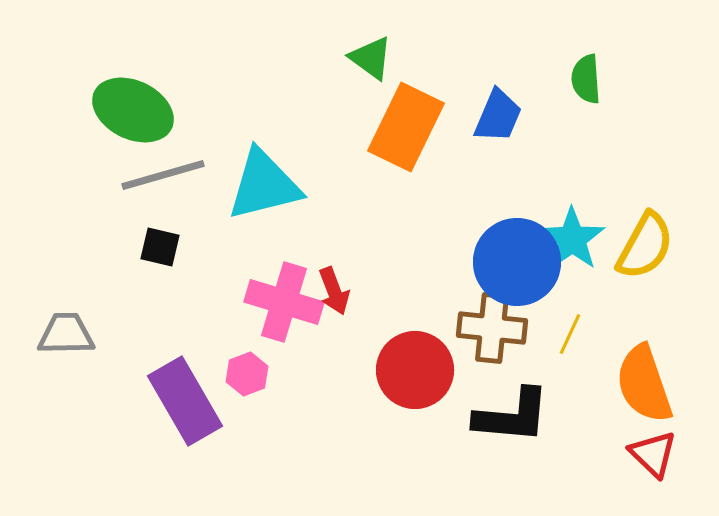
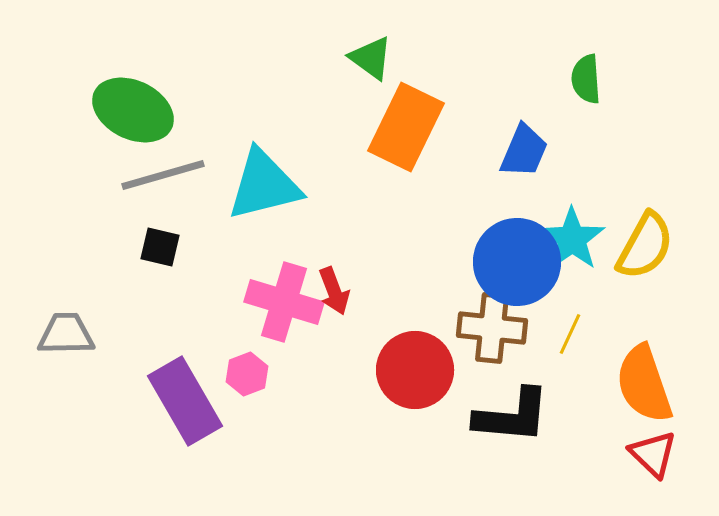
blue trapezoid: moved 26 px right, 35 px down
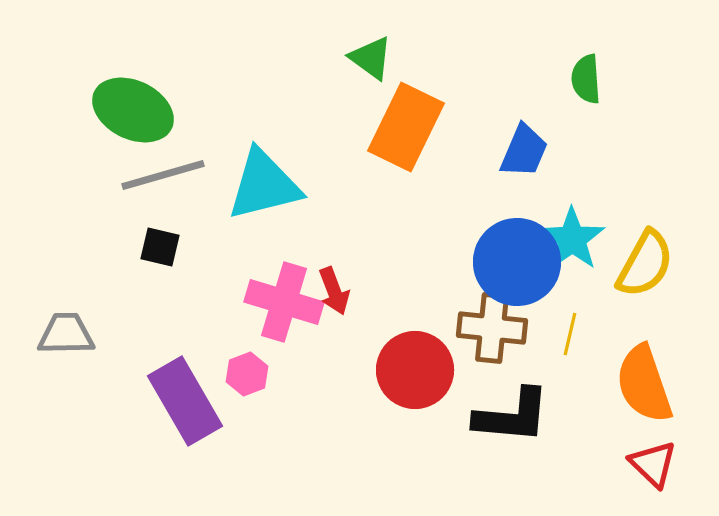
yellow semicircle: moved 18 px down
yellow line: rotated 12 degrees counterclockwise
red triangle: moved 10 px down
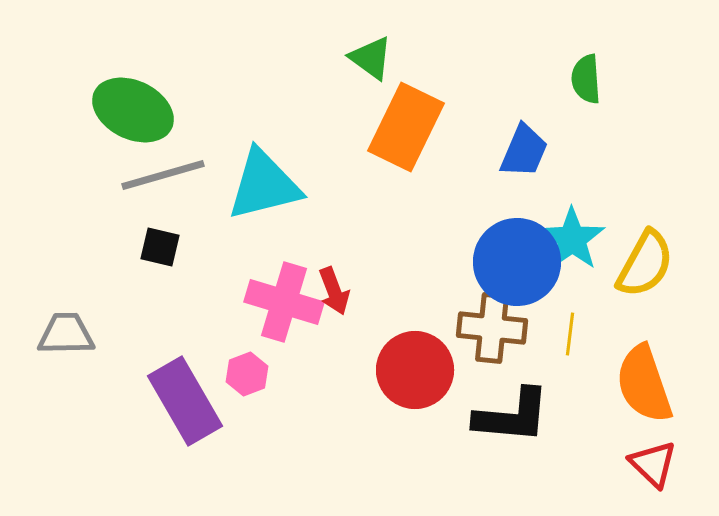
yellow line: rotated 6 degrees counterclockwise
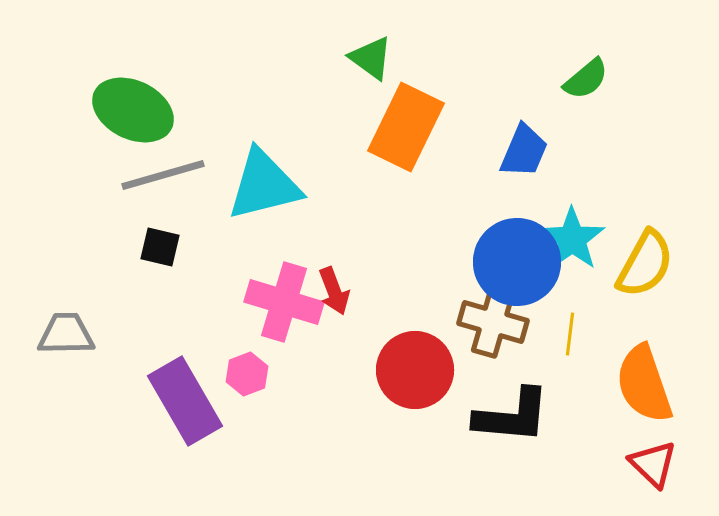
green semicircle: rotated 126 degrees counterclockwise
brown cross: moved 1 px right, 6 px up; rotated 10 degrees clockwise
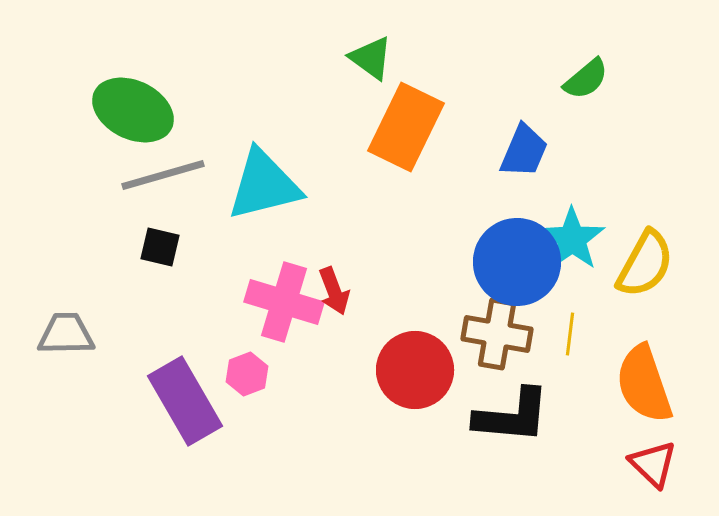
brown cross: moved 4 px right, 12 px down; rotated 6 degrees counterclockwise
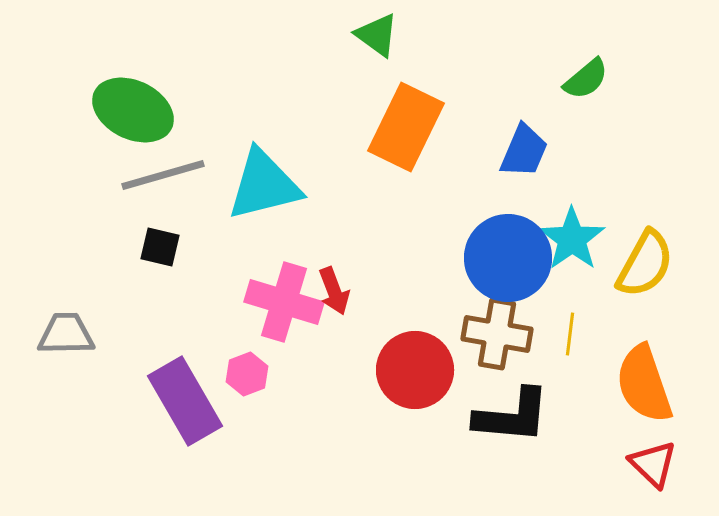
green triangle: moved 6 px right, 23 px up
blue circle: moved 9 px left, 4 px up
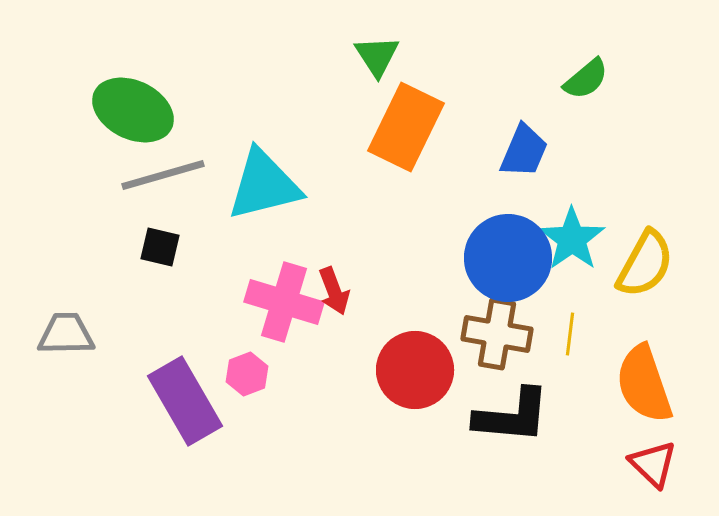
green triangle: moved 21 px down; rotated 21 degrees clockwise
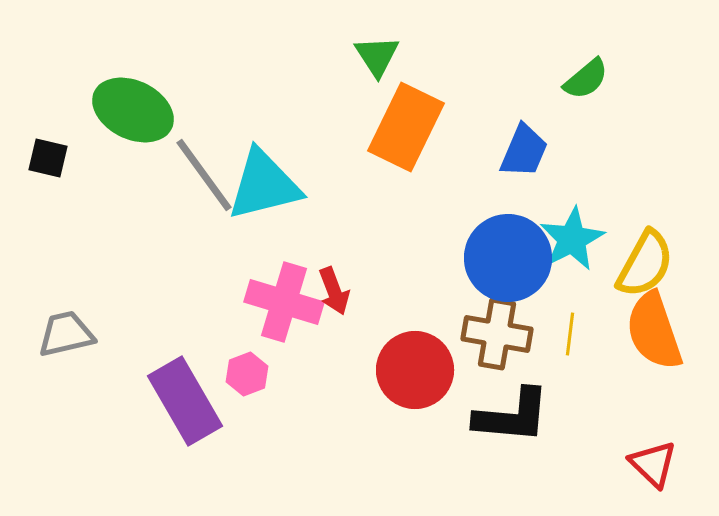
gray line: moved 41 px right; rotated 70 degrees clockwise
cyan star: rotated 8 degrees clockwise
black square: moved 112 px left, 89 px up
gray trapezoid: rotated 12 degrees counterclockwise
orange semicircle: moved 10 px right, 53 px up
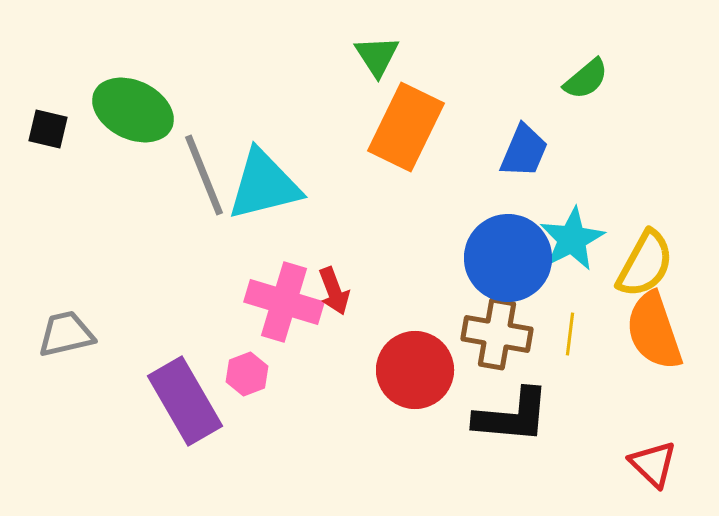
black square: moved 29 px up
gray line: rotated 14 degrees clockwise
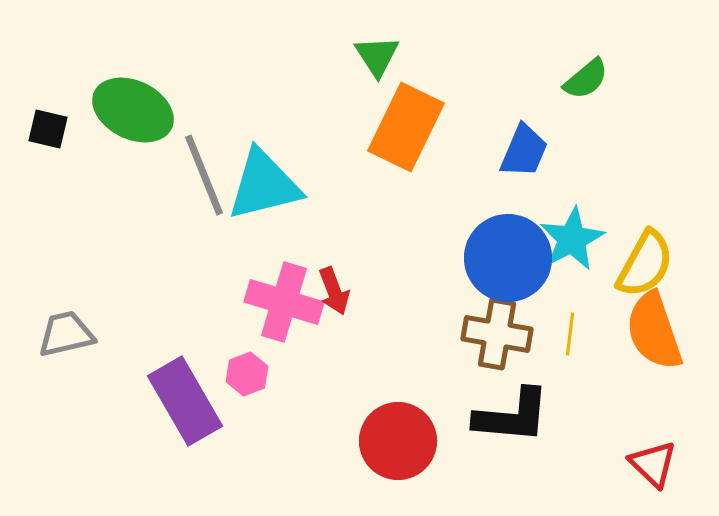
red circle: moved 17 px left, 71 px down
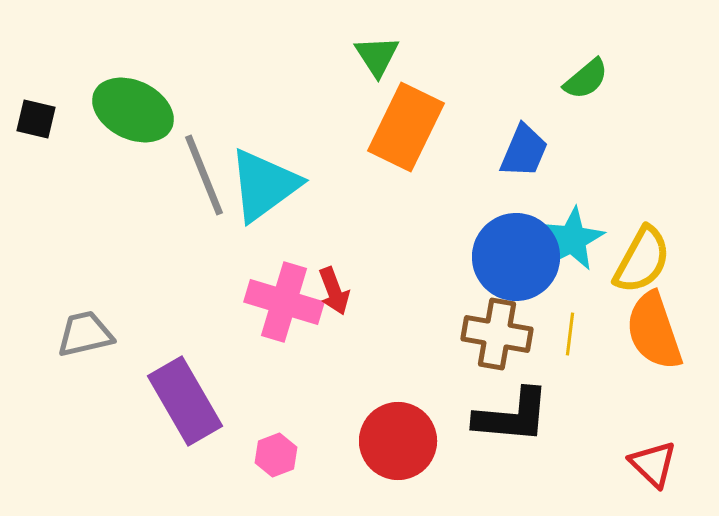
black square: moved 12 px left, 10 px up
cyan triangle: rotated 22 degrees counterclockwise
blue circle: moved 8 px right, 1 px up
yellow semicircle: moved 3 px left, 4 px up
gray trapezoid: moved 19 px right
pink hexagon: moved 29 px right, 81 px down
